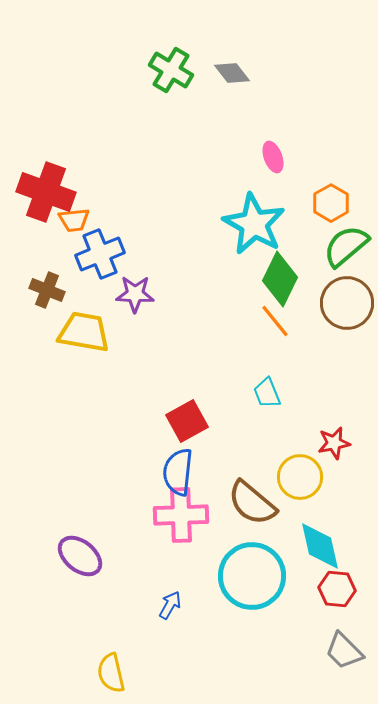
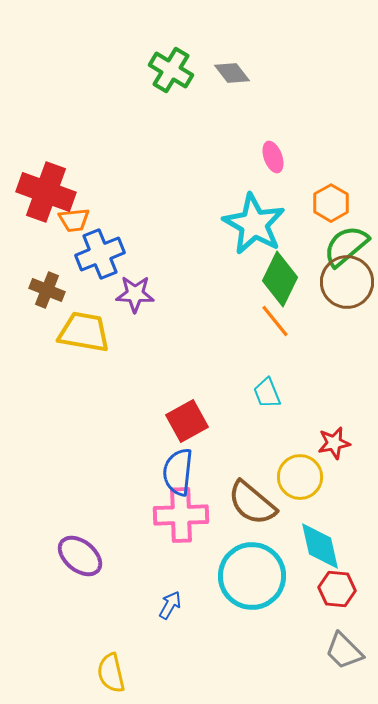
brown circle: moved 21 px up
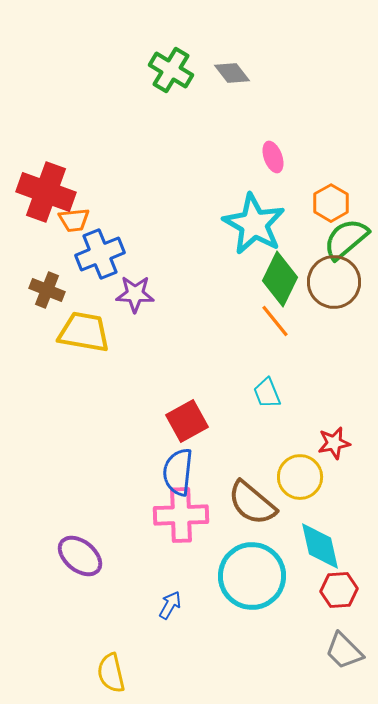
green semicircle: moved 7 px up
brown circle: moved 13 px left
red hexagon: moved 2 px right, 1 px down; rotated 9 degrees counterclockwise
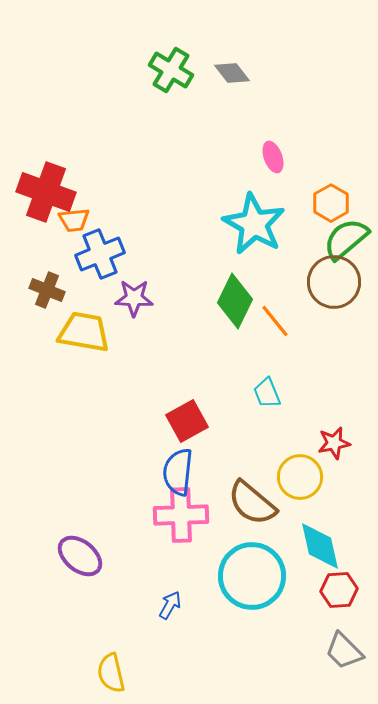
green diamond: moved 45 px left, 22 px down
purple star: moved 1 px left, 4 px down
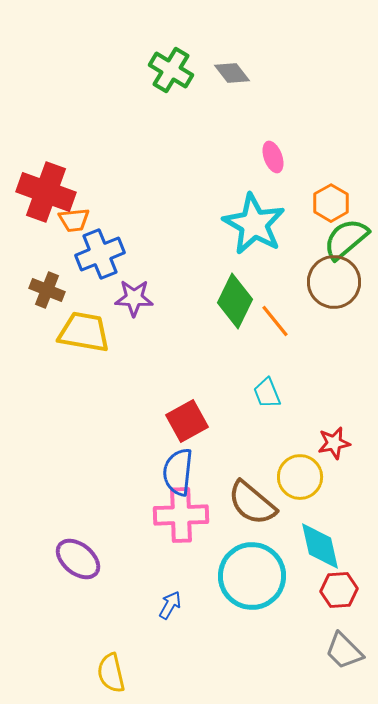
purple ellipse: moved 2 px left, 3 px down
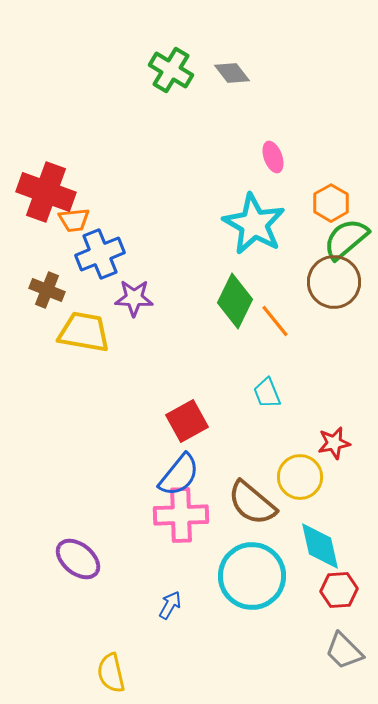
blue semicircle: moved 1 px right, 3 px down; rotated 147 degrees counterclockwise
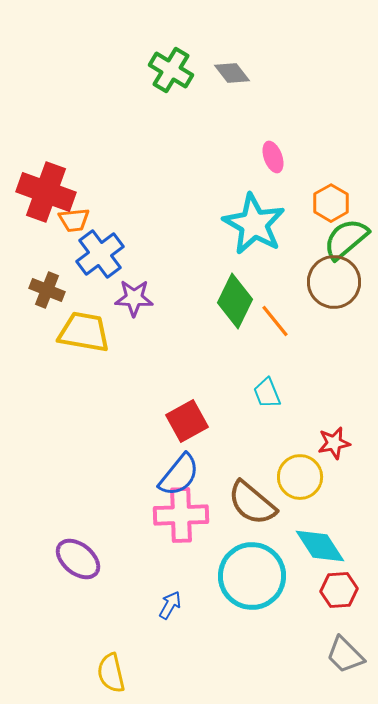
blue cross: rotated 15 degrees counterclockwise
cyan diamond: rotated 20 degrees counterclockwise
gray trapezoid: moved 1 px right, 4 px down
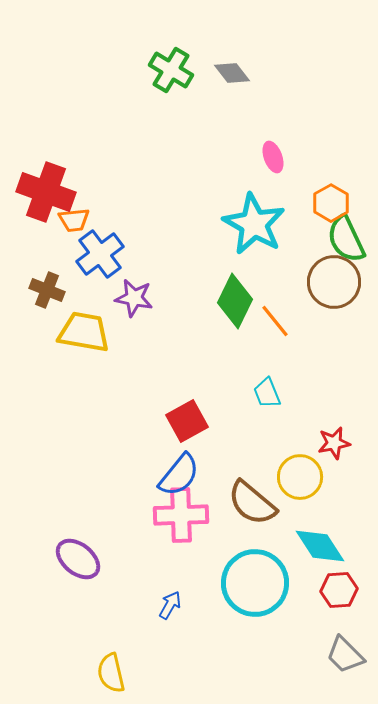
green semicircle: rotated 75 degrees counterclockwise
purple star: rotated 9 degrees clockwise
cyan circle: moved 3 px right, 7 px down
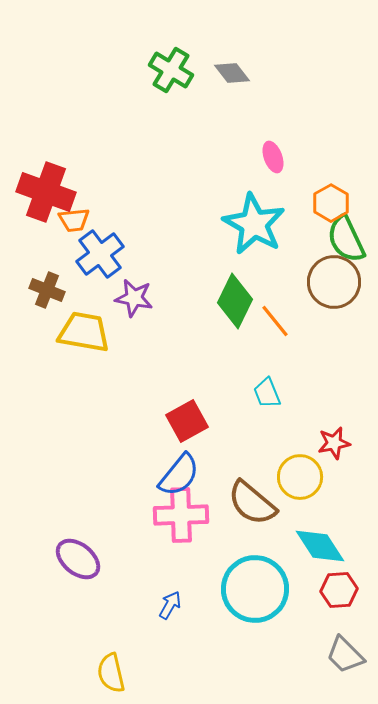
cyan circle: moved 6 px down
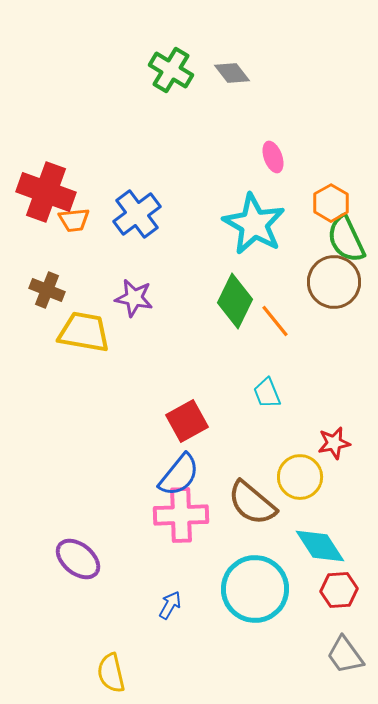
blue cross: moved 37 px right, 40 px up
gray trapezoid: rotated 9 degrees clockwise
